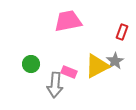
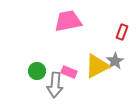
green circle: moved 6 px right, 7 px down
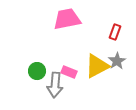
pink trapezoid: moved 1 px left, 2 px up
red rectangle: moved 7 px left
gray star: moved 2 px right
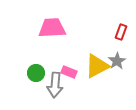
pink trapezoid: moved 15 px left, 9 px down; rotated 8 degrees clockwise
red rectangle: moved 6 px right
green circle: moved 1 px left, 2 px down
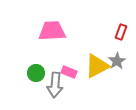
pink trapezoid: moved 3 px down
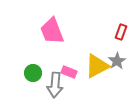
pink trapezoid: rotated 108 degrees counterclockwise
green circle: moved 3 px left
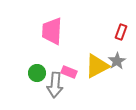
pink trapezoid: rotated 24 degrees clockwise
green circle: moved 4 px right
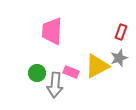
gray star: moved 2 px right, 3 px up; rotated 12 degrees clockwise
pink rectangle: moved 2 px right
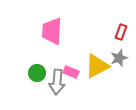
gray arrow: moved 2 px right, 3 px up
